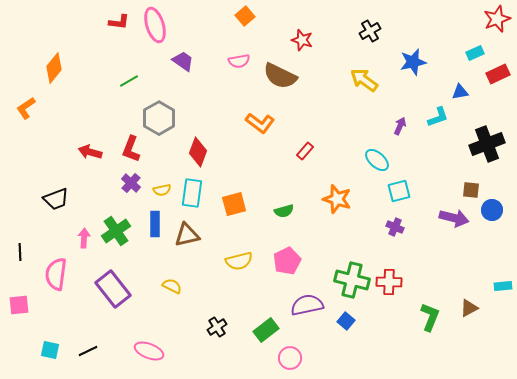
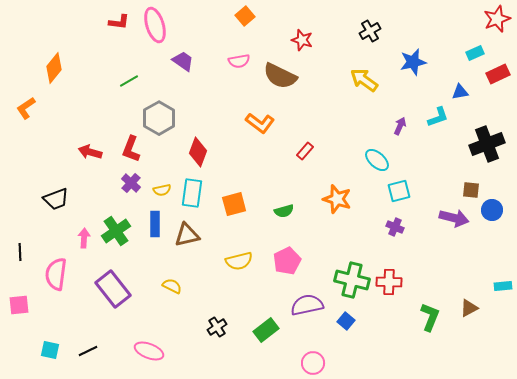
pink circle at (290, 358): moved 23 px right, 5 px down
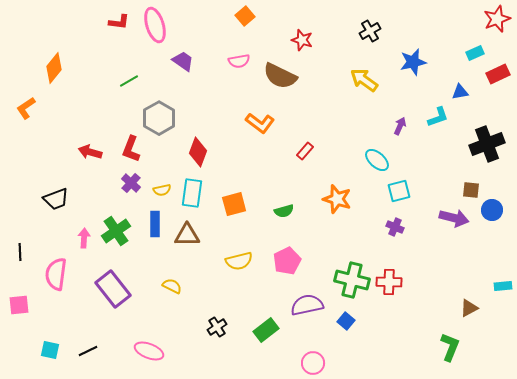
brown triangle at (187, 235): rotated 12 degrees clockwise
green L-shape at (430, 317): moved 20 px right, 30 px down
